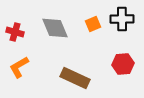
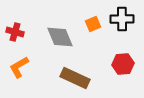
gray diamond: moved 5 px right, 9 px down
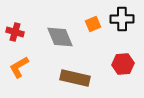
brown rectangle: rotated 12 degrees counterclockwise
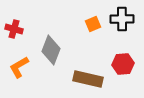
red cross: moved 1 px left, 3 px up
gray diamond: moved 9 px left, 13 px down; rotated 44 degrees clockwise
brown rectangle: moved 13 px right, 1 px down
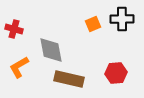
gray diamond: rotated 32 degrees counterclockwise
red hexagon: moved 7 px left, 9 px down
brown rectangle: moved 19 px left
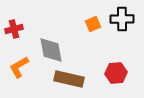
red cross: rotated 30 degrees counterclockwise
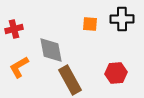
orange square: moved 3 px left; rotated 28 degrees clockwise
brown rectangle: moved 1 px right, 1 px down; rotated 48 degrees clockwise
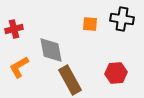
black cross: rotated 10 degrees clockwise
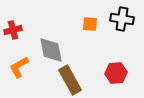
red cross: moved 1 px left, 1 px down
